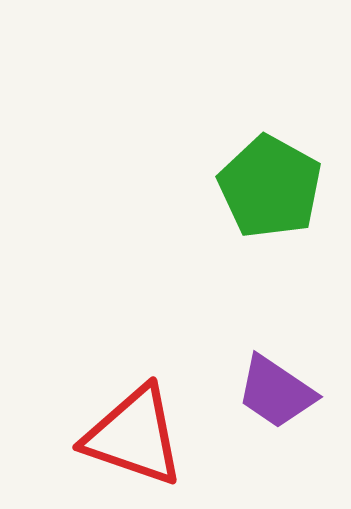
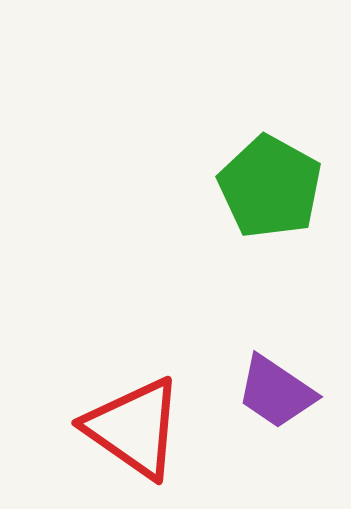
red triangle: moved 8 px up; rotated 16 degrees clockwise
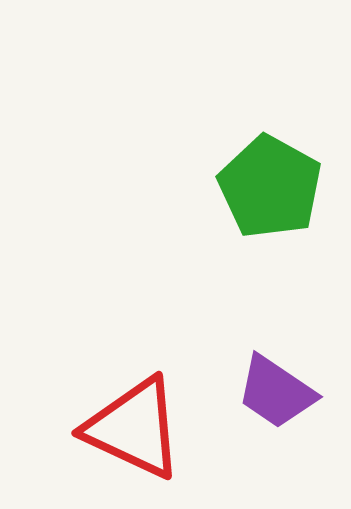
red triangle: rotated 10 degrees counterclockwise
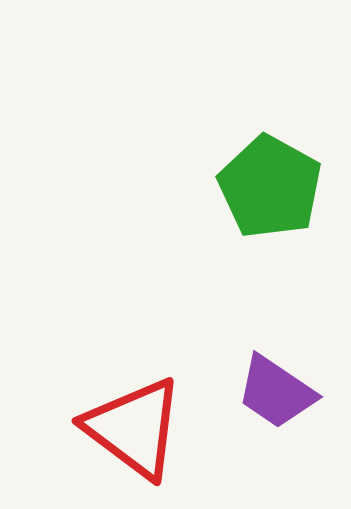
red triangle: rotated 12 degrees clockwise
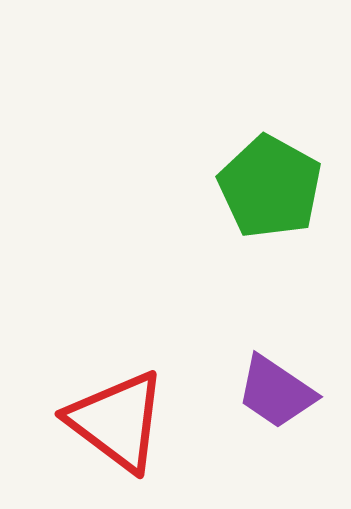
red triangle: moved 17 px left, 7 px up
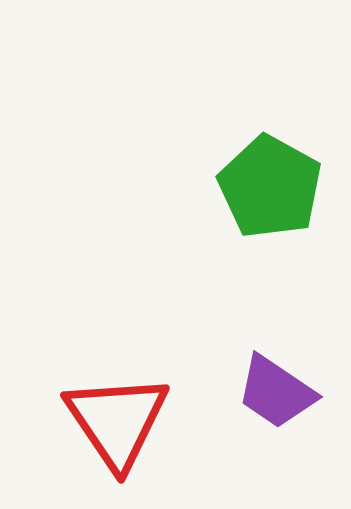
red triangle: rotated 19 degrees clockwise
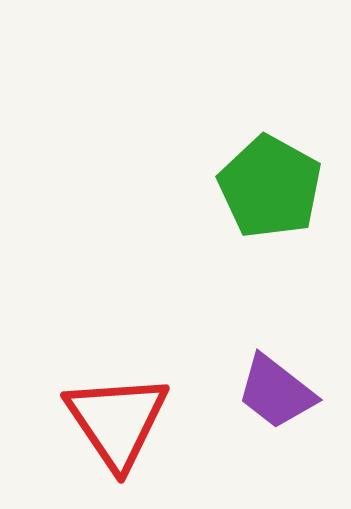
purple trapezoid: rotated 4 degrees clockwise
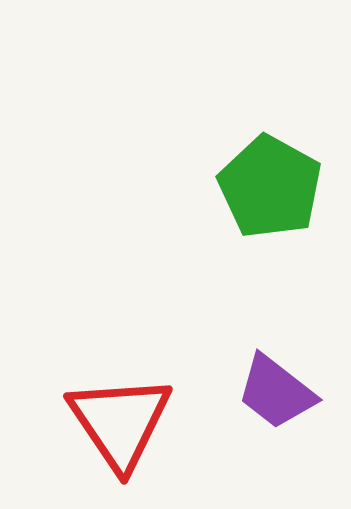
red triangle: moved 3 px right, 1 px down
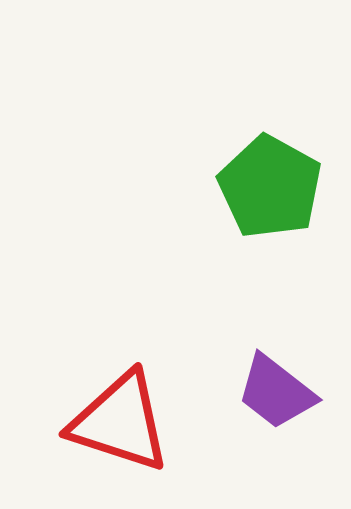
red triangle: rotated 38 degrees counterclockwise
